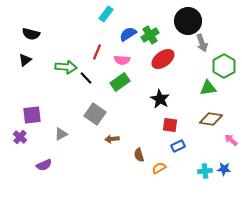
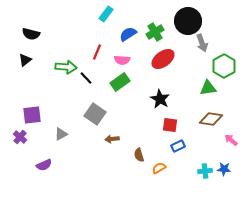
green cross: moved 5 px right, 3 px up
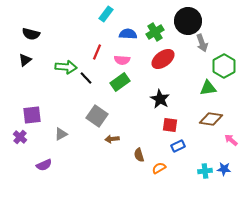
blue semicircle: rotated 36 degrees clockwise
gray square: moved 2 px right, 2 px down
